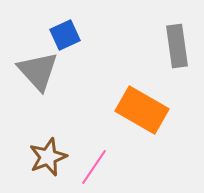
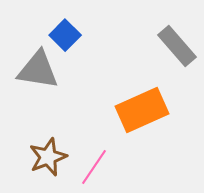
blue square: rotated 20 degrees counterclockwise
gray rectangle: rotated 33 degrees counterclockwise
gray triangle: moved 1 px up; rotated 39 degrees counterclockwise
orange rectangle: rotated 54 degrees counterclockwise
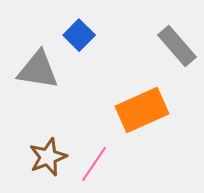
blue square: moved 14 px right
pink line: moved 3 px up
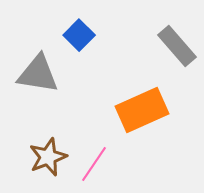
gray triangle: moved 4 px down
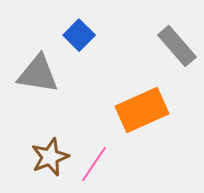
brown star: moved 2 px right
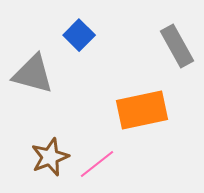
gray rectangle: rotated 12 degrees clockwise
gray triangle: moved 5 px left; rotated 6 degrees clockwise
orange rectangle: rotated 12 degrees clockwise
pink line: moved 3 px right; rotated 18 degrees clockwise
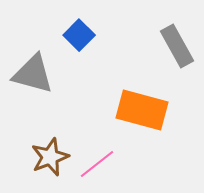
orange rectangle: rotated 27 degrees clockwise
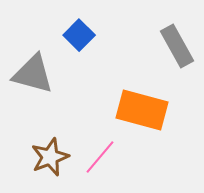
pink line: moved 3 px right, 7 px up; rotated 12 degrees counterclockwise
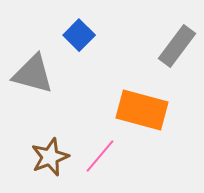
gray rectangle: rotated 66 degrees clockwise
pink line: moved 1 px up
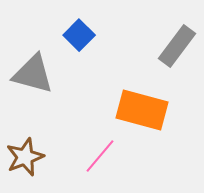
brown star: moved 25 px left
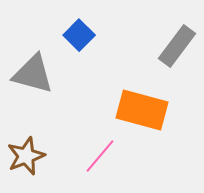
brown star: moved 1 px right, 1 px up
